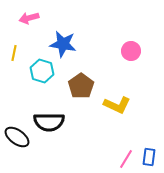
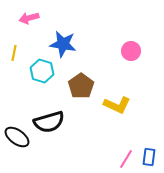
black semicircle: rotated 16 degrees counterclockwise
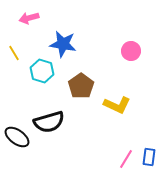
yellow line: rotated 42 degrees counterclockwise
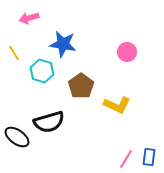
pink circle: moved 4 px left, 1 px down
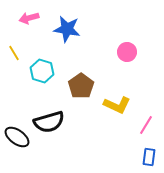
blue star: moved 4 px right, 15 px up
pink line: moved 20 px right, 34 px up
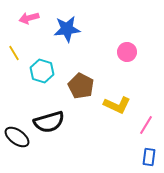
blue star: rotated 16 degrees counterclockwise
brown pentagon: rotated 10 degrees counterclockwise
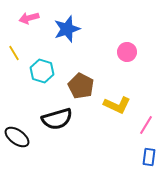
blue star: rotated 12 degrees counterclockwise
black semicircle: moved 8 px right, 3 px up
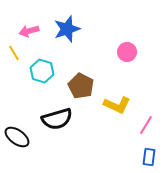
pink arrow: moved 13 px down
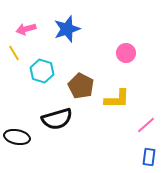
pink arrow: moved 3 px left, 2 px up
pink circle: moved 1 px left, 1 px down
yellow L-shape: moved 6 px up; rotated 24 degrees counterclockwise
pink line: rotated 18 degrees clockwise
black ellipse: rotated 25 degrees counterclockwise
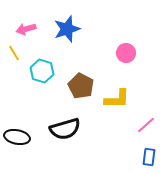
black semicircle: moved 8 px right, 10 px down
